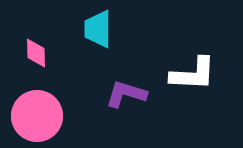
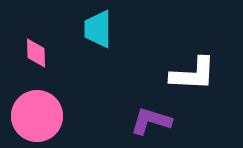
purple L-shape: moved 25 px right, 27 px down
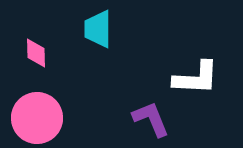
white L-shape: moved 3 px right, 4 px down
pink circle: moved 2 px down
purple L-shape: moved 2 px up; rotated 51 degrees clockwise
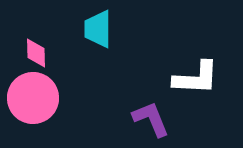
pink circle: moved 4 px left, 20 px up
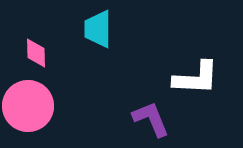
pink circle: moved 5 px left, 8 px down
